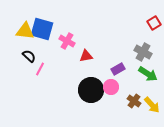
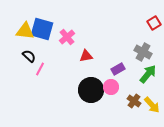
pink cross: moved 4 px up; rotated 21 degrees clockwise
green arrow: rotated 84 degrees counterclockwise
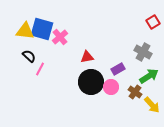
red square: moved 1 px left, 1 px up
pink cross: moved 7 px left
red triangle: moved 1 px right, 1 px down
green arrow: moved 1 px right, 2 px down; rotated 18 degrees clockwise
black circle: moved 8 px up
brown cross: moved 1 px right, 9 px up
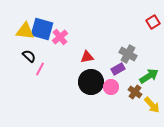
gray cross: moved 15 px left, 2 px down
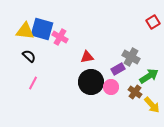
pink cross: rotated 21 degrees counterclockwise
gray cross: moved 3 px right, 3 px down
pink line: moved 7 px left, 14 px down
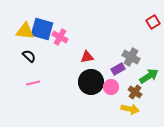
pink line: rotated 48 degrees clockwise
yellow arrow: moved 22 px left, 4 px down; rotated 36 degrees counterclockwise
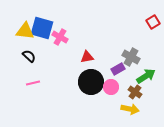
blue square: moved 1 px up
green arrow: moved 3 px left
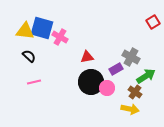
purple rectangle: moved 2 px left
pink line: moved 1 px right, 1 px up
pink circle: moved 4 px left, 1 px down
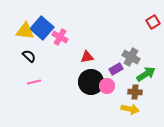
blue square: rotated 25 degrees clockwise
green arrow: moved 2 px up
pink circle: moved 2 px up
brown cross: rotated 32 degrees counterclockwise
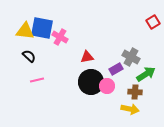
blue square: rotated 30 degrees counterclockwise
pink line: moved 3 px right, 2 px up
